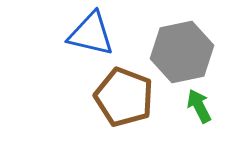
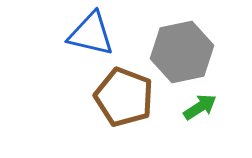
green arrow: moved 1 px right, 1 px down; rotated 84 degrees clockwise
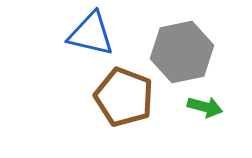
green arrow: moved 5 px right; rotated 48 degrees clockwise
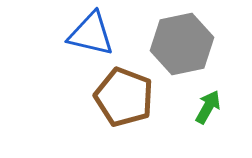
gray hexagon: moved 8 px up
green arrow: moved 3 px right; rotated 76 degrees counterclockwise
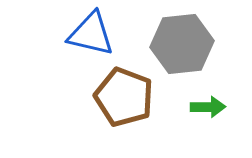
gray hexagon: rotated 6 degrees clockwise
green arrow: rotated 60 degrees clockwise
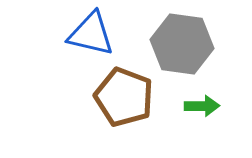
gray hexagon: rotated 14 degrees clockwise
green arrow: moved 6 px left, 1 px up
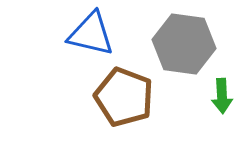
gray hexagon: moved 2 px right
green arrow: moved 20 px right, 10 px up; rotated 88 degrees clockwise
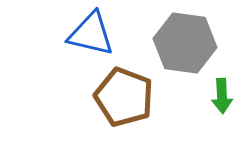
gray hexagon: moved 1 px right, 1 px up
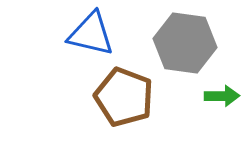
green arrow: rotated 88 degrees counterclockwise
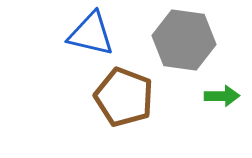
gray hexagon: moved 1 px left, 3 px up
